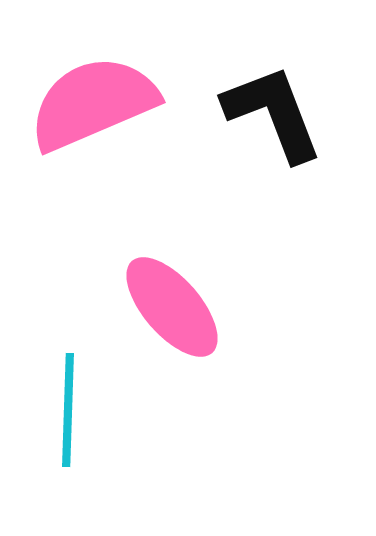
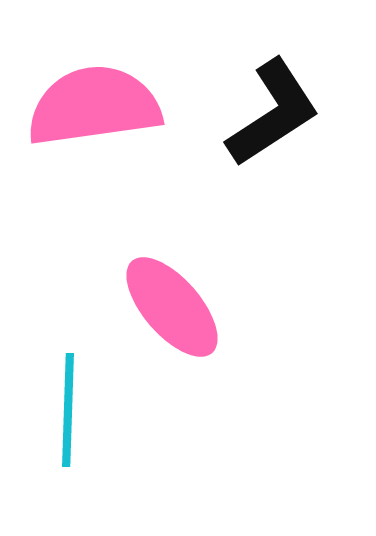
pink semicircle: moved 1 px right, 3 px down; rotated 15 degrees clockwise
black L-shape: rotated 78 degrees clockwise
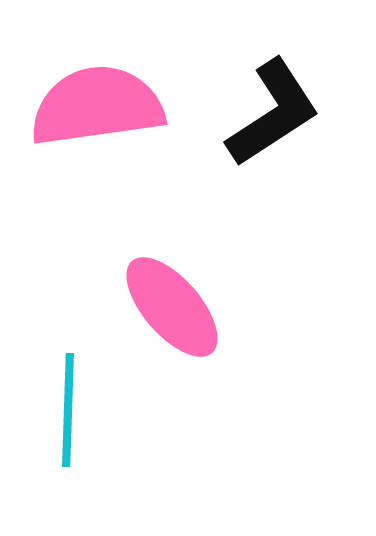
pink semicircle: moved 3 px right
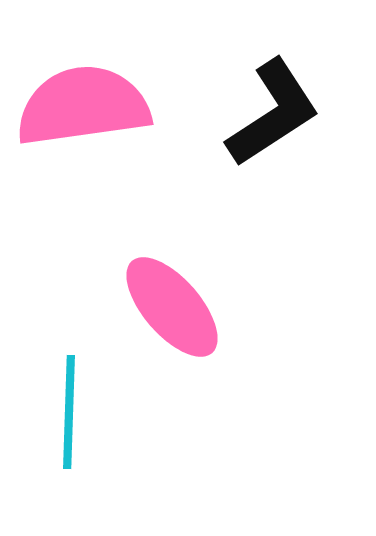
pink semicircle: moved 14 px left
cyan line: moved 1 px right, 2 px down
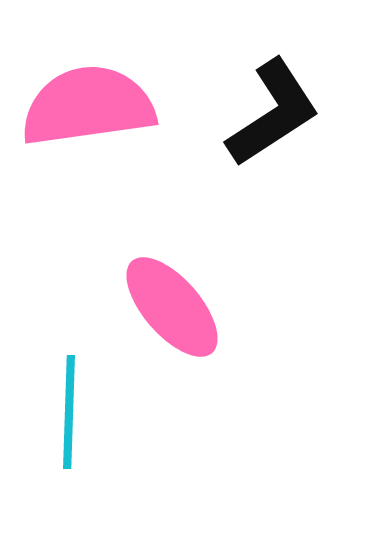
pink semicircle: moved 5 px right
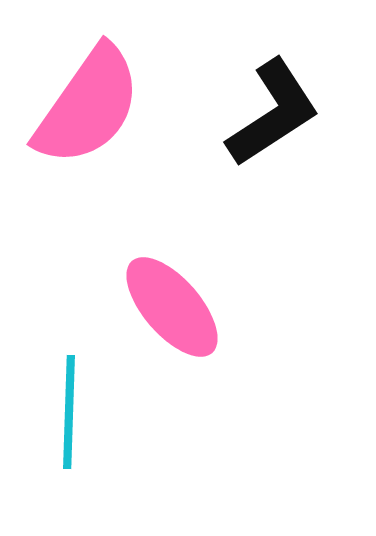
pink semicircle: rotated 133 degrees clockwise
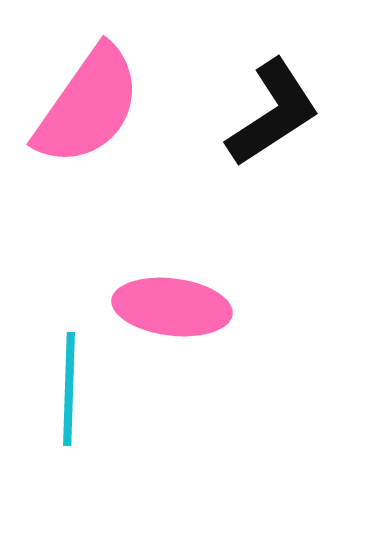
pink ellipse: rotated 42 degrees counterclockwise
cyan line: moved 23 px up
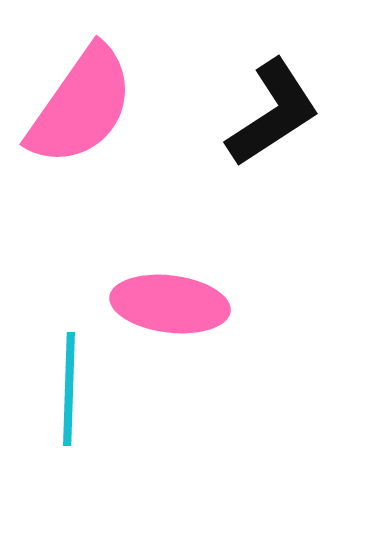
pink semicircle: moved 7 px left
pink ellipse: moved 2 px left, 3 px up
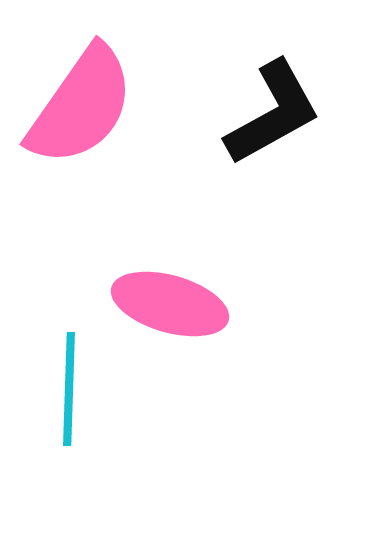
black L-shape: rotated 4 degrees clockwise
pink ellipse: rotated 9 degrees clockwise
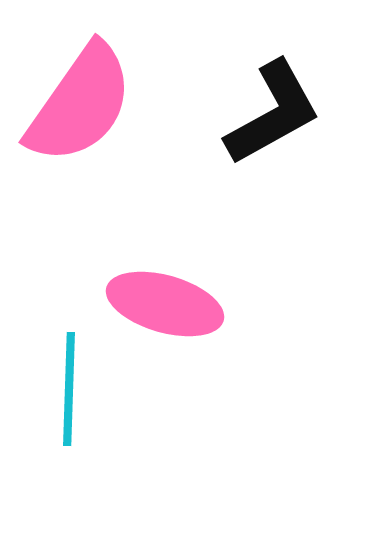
pink semicircle: moved 1 px left, 2 px up
pink ellipse: moved 5 px left
